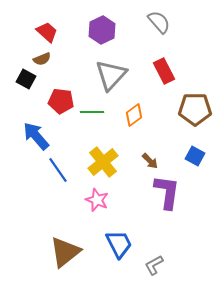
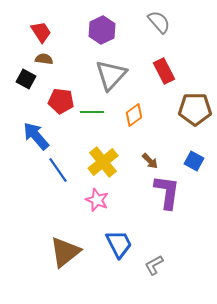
red trapezoid: moved 6 px left; rotated 15 degrees clockwise
brown semicircle: moved 2 px right; rotated 150 degrees counterclockwise
blue square: moved 1 px left, 5 px down
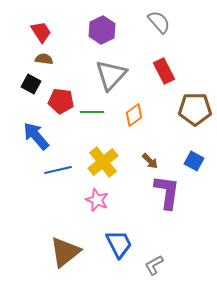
black square: moved 5 px right, 5 px down
blue line: rotated 68 degrees counterclockwise
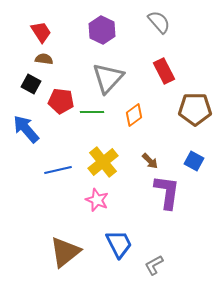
purple hexagon: rotated 8 degrees counterclockwise
gray triangle: moved 3 px left, 3 px down
blue arrow: moved 10 px left, 7 px up
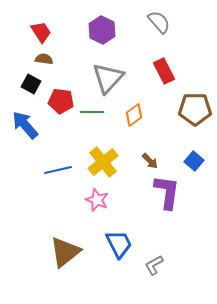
blue arrow: moved 1 px left, 4 px up
blue square: rotated 12 degrees clockwise
